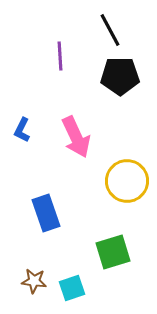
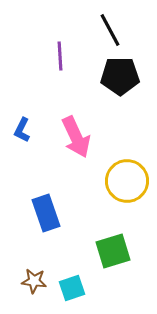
green square: moved 1 px up
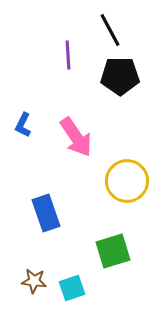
purple line: moved 8 px right, 1 px up
blue L-shape: moved 1 px right, 5 px up
pink arrow: rotated 9 degrees counterclockwise
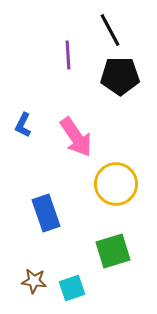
yellow circle: moved 11 px left, 3 px down
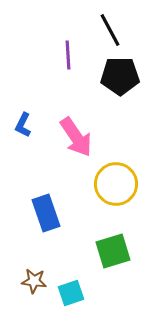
cyan square: moved 1 px left, 5 px down
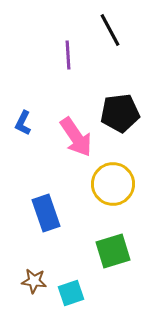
black pentagon: moved 37 px down; rotated 6 degrees counterclockwise
blue L-shape: moved 2 px up
yellow circle: moved 3 px left
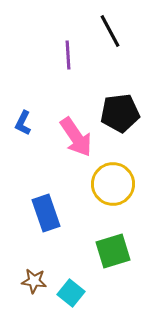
black line: moved 1 px down
cyan square: rotated 32 degrees counterclockwise
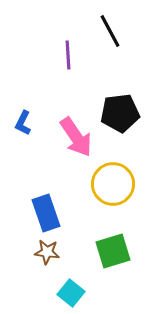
brown star: moved 13 px right, 29 px up
